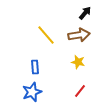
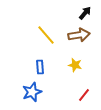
yellow star: moved 3 px left, 3 px down
blue rectangle: moved 5 px right
red line: moved 4 px right, 4 px down
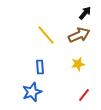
brown arrow: rotated 15 degrees counterclockwise
yellow star: moved 3 px right, 1 px up; rotated 24 degrees counterclockwise
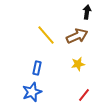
black arrow: moved 2 px right, 1 px up; rotated 32 degrees counterclockwise
brown arrow: moved 2 px left, 1 px down
blue rectangle: moved 3 px left, 1 px down; rotated 16 degrees clockwise
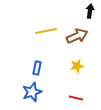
black arrow: moved 3 px right, 1 px up
yellow line: moved 4 px up; rotated 60 degrees counterclockwise
yellow star: moved 1 px left, 2 px down
red line: moved 8 px left, 3 px down; rotated 64 degrees clockwise
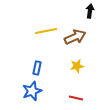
brown arrow: moved 2 px left, 1 px down
blue star: moved 1 px up
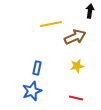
yellow line: moved 5 px right, 7 px up
